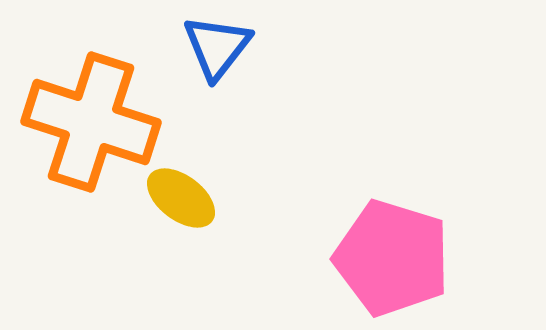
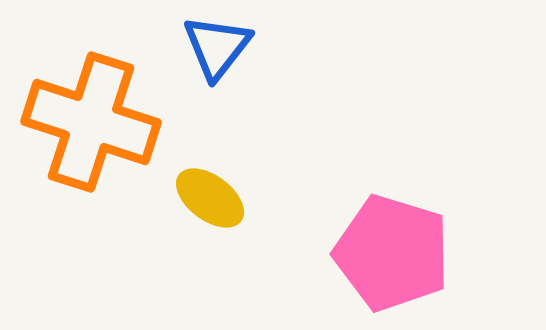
yellow ellipse: moved 29 px right
pink pentagon: moved 5 px up
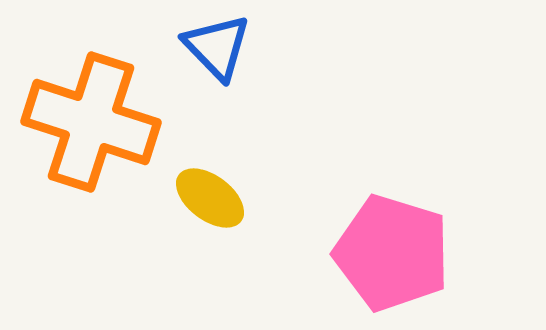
blue triangle: rotated 22 degrees counterclockwise
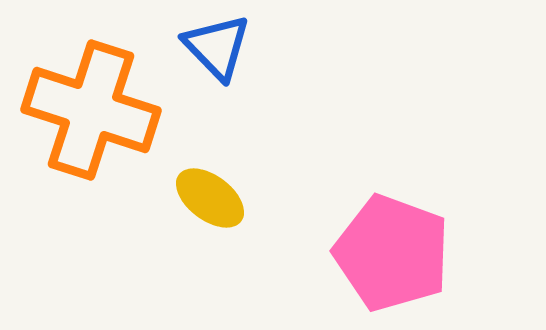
orange cross: moved 12 px up
pink pentagon: rotated 3 degrees clockwise
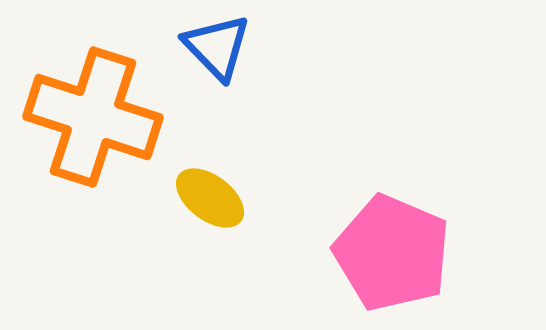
orange cross: moved 2 px right, 7 px down
pink pentagon: rotated 3 degrees clockwise
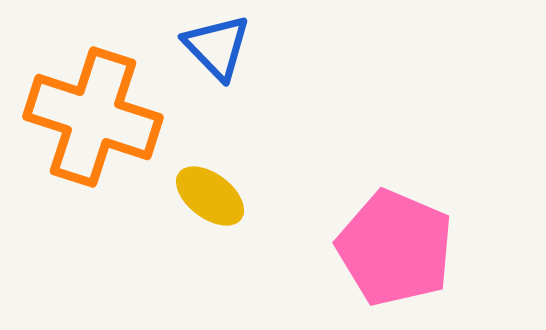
yellow ellipse: moved 2 px up
pink pentagon: moved 3 px right, 5 px up
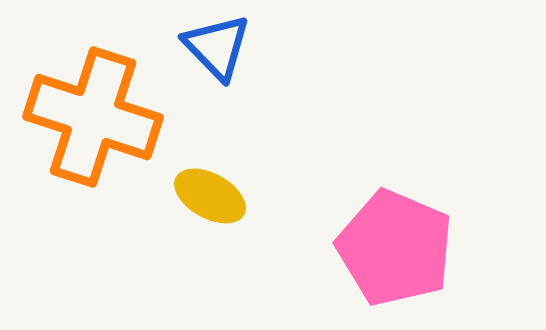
yellow ellipse: rotated 8 degrees counterclockwise
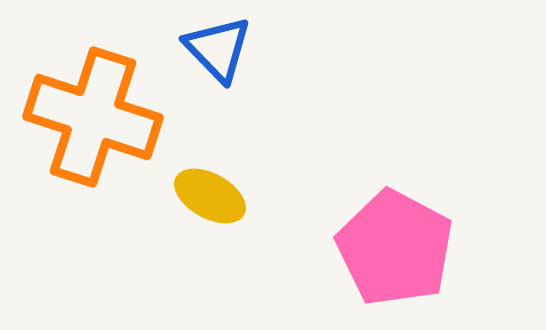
blue triangle: moved 1 px right, 2 px down
pink pentagon: rotated 5 degrees clockwise
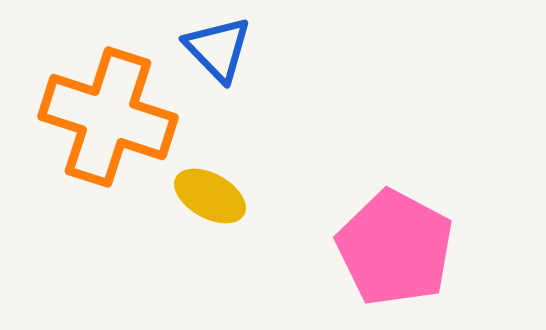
orange cross: moved 15 px right
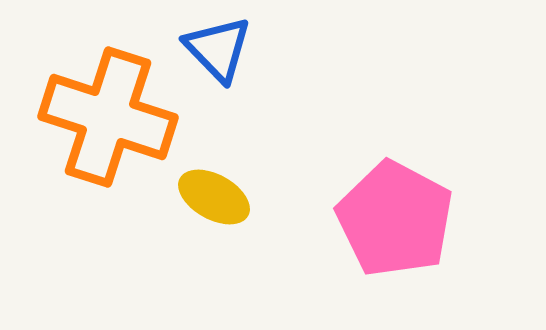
yellow ellipse: moved 4 px right, 1 px down
pink pentagon: moved 29 px up
